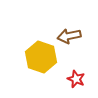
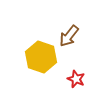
brown arrow: rotated 40 degrees counterclockwise
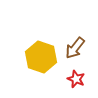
brown arrow: moved 6 px right, 12 px down
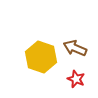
brown arrow: rotated 75 degrees clockwise
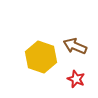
brown arrow: moved 2 px up
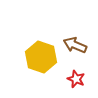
brown arrow: moved 1 px up
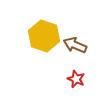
yellow hexagon: moved 3 px right, 21 px up
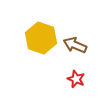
yellow hexagon: moved 3 px left, 2 px down
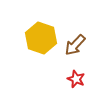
brown arrow: rotated 70 degrees counterclockwise
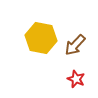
yellow hexagon: rotated 8 degrees counterclockwise
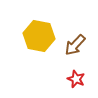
yellow hexagon: moved 2 px left, 2 px up
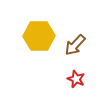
yellow hexagon: rotated 12 degrees counterclockwise
